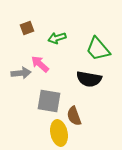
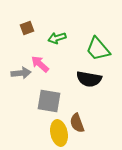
brown semicircle: moved 3 px right, 7 px down
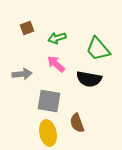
pink arrow: moved 16 px right
gray arrow: moved 1 px right, 1 px down
yellow ellipse: moved 11 px left
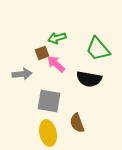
brown square: moved 15 px right, 25 px down
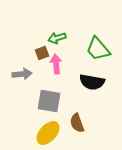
pink arrow: rotated 42 degrees clockwise
black semicircle: moved 3 px right, 3 px down
yellow ellipse: rotated 55 degrees clockwise
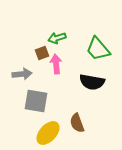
gray square: moved 13 px left
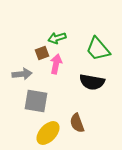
pink arrow: rotated 18 degrees clockwise
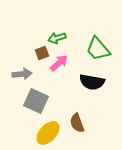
pink arrow: moved 3 px right, 1 px up; rotated 36 degrees clockwise
gray square: rotated 15 degrees clockwise
